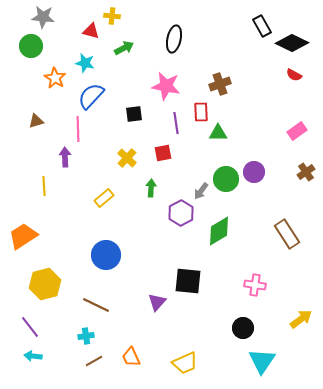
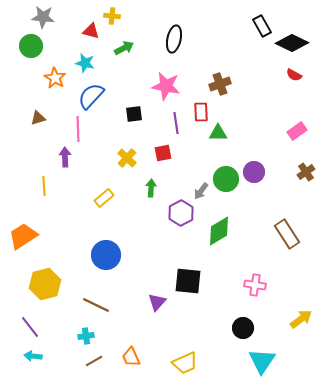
brown triangle at (36, 121): moved 2 px right, 3 px up
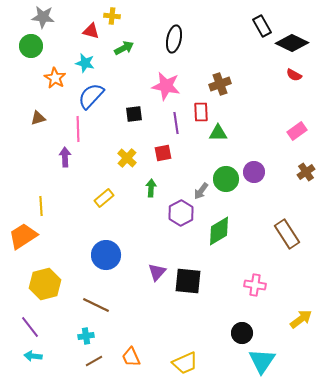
yellow line at (44, 186): moved 3 px left, 20 px down
purple triangle at (157, 302): moved 30 px up
black circle at (243, 328): moved 1 px left, 5 px down
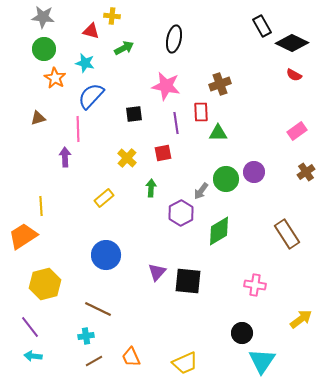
green circle at (31, 46): moved 13 px right, 3 px down
brown line at (96, 305): moved 2 px right, 4 px down
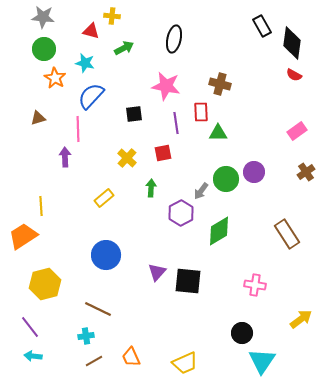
black diamond at (292, 43): rotated 72 degrees clockwise
brown cross at (220, 84): rotated 35 degrees clockwise
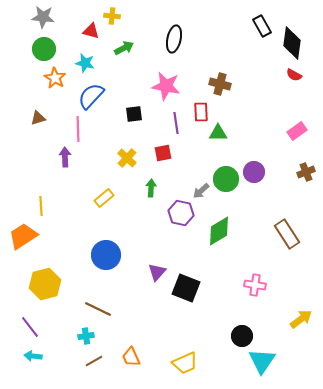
brown cross at (306, 172): rotated 12 degrees clockwise
gray arrow at (201, 191): rotated 12 degrees clockwise
purple hexagon at (181, 213): rotated 20 degrees counterclockwise
black square at (188, 281): moved 2 px left, 7 px down; rotated 16 degrees clockwise
black circle at (242, 333): moved 3 px down
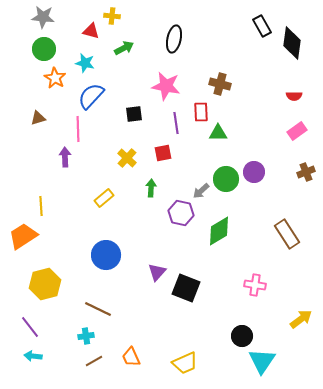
red semicircle at (294, 75): moved 21 px down; rotated 28 degrees counterclockwise
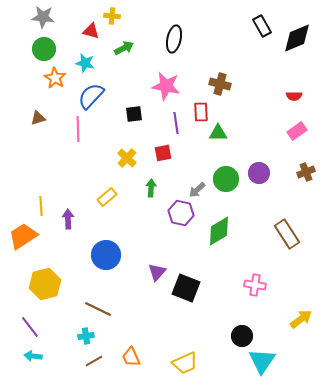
black diamond at (292, 43): moved 5 px right, 5 px up; rotated 60 degrees clockwise
purple arrow at (65, 157): moved 3 px right, 62 px down
purple circle at (254, 172): moved 5 px right, 1 px down
gray arrow at (201, 191): moved 4 px left, 1 px up
yellow rectangle at (104, 198): moved 3 px right, 1 px up
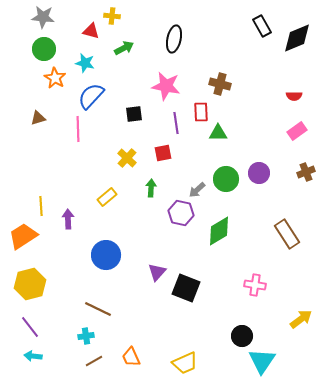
yellow hexagon at (45, 284): moved 15 px left
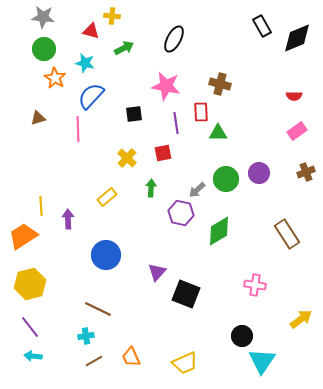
black ellipse at (174, 39): rotated 16 degrees clockwise
black square at (186, 288): moved 6 px down
